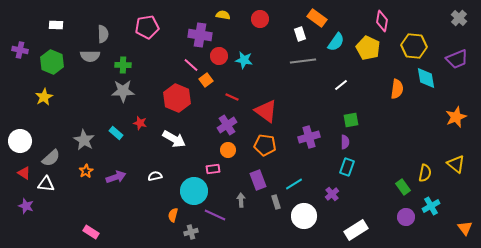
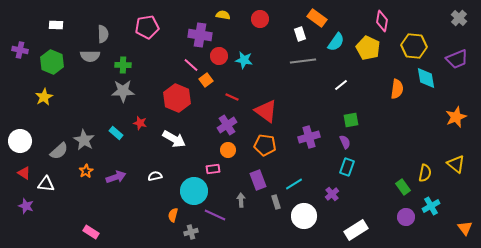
purple semicircle at (345, 142): rotated 24 degrees counterclockwise
gray semicircle at (51, 158): moved 8 px right, 7 px up
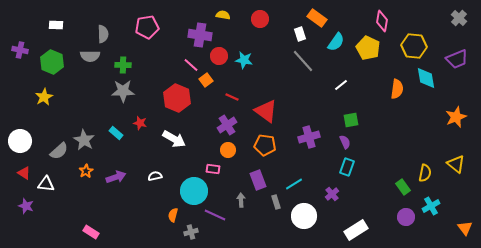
gray line at (303, 61): rotated 55 degrees clockwise
pink rectangle at (213, 169): rotated 16 degrees clockwise
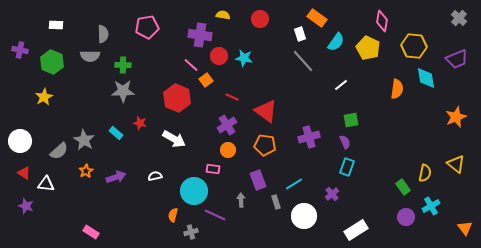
cyan star at (244, 60): moved 2 px up
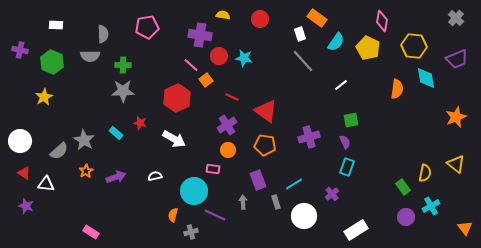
gray cross at (459, 18): moved 3 px left
red hexagon at (177, 98): rotated 12 degrees clockwise
gray arrow at (241, 200): moved 2 px right, 2 px down
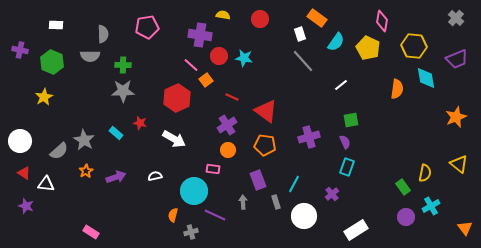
yellow triangle at (456, 164): moved 3 px right
cyan line at (294, 184): rotated 30 degrees counterclockwise
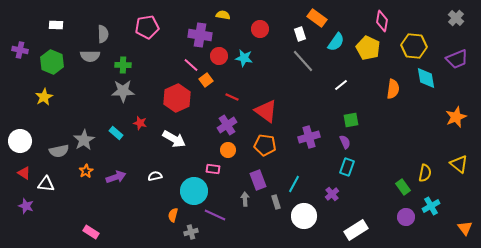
red circle at (260, 19): moved 10 px down
orange semicircle at (397, 89): moved 4 px left
gray star at (84, 140): rotated 10 degrees clockwise
gray semicircle at (59, 151): rotated 30 degrees clockwise
gray arrow at (243, 202): moved 2 px right, 3 px up
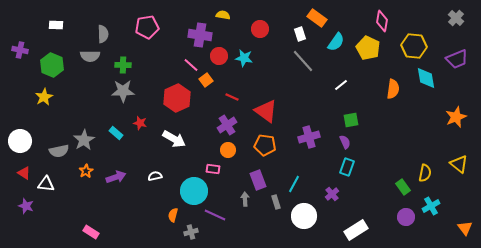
green hexagon at (52, 62): moved 3 px down
